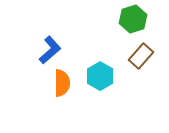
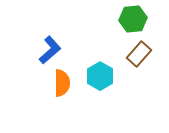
green hexagon: rotated 12 degrees clockwise
brown rectangle: moved 2 px left, 2 px up
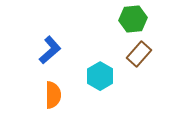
orange semicircle: moved 9 px left, 12 px down
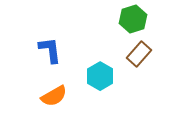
green hexagon: rotated 12 degrees counterclockwise
blue L-shape: rotated 56 degrees counterclockwise
orange semicircle: moved 1 px right, 1 px down; rotated 60 degrees clockwise
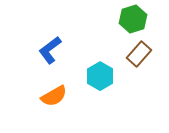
blue L-shape: rotated 120 degrees counterclockwise
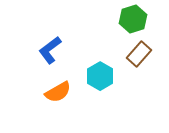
orange semicircle: moved 4 px right, 4 px up
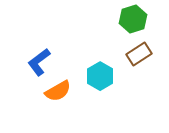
blue L-shape: moved 11 px left, 12 px down
brown rectangle: rotated 15 degrees clockwise
orange semicircle: moved 1 px up
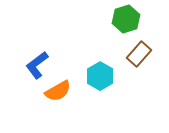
green hexagon: moved 7 px left
brown rectangle: rotated 15 degrees counterclockwise
blue L-shape: moved 2 px left, 3 px down
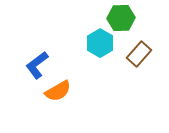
green hexagon: moved 5 px left, 1 px up; rotated 16 degrees clockwise
cyan hexagon: moved 33 px up
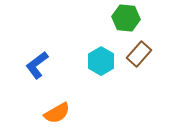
green hexagon: moved 5 px right; rotated 8 degrees clockwise
cyan hexagon: moved 1 px right, 18 px down
orange semicircle: moved 1 px left, 22 px down
